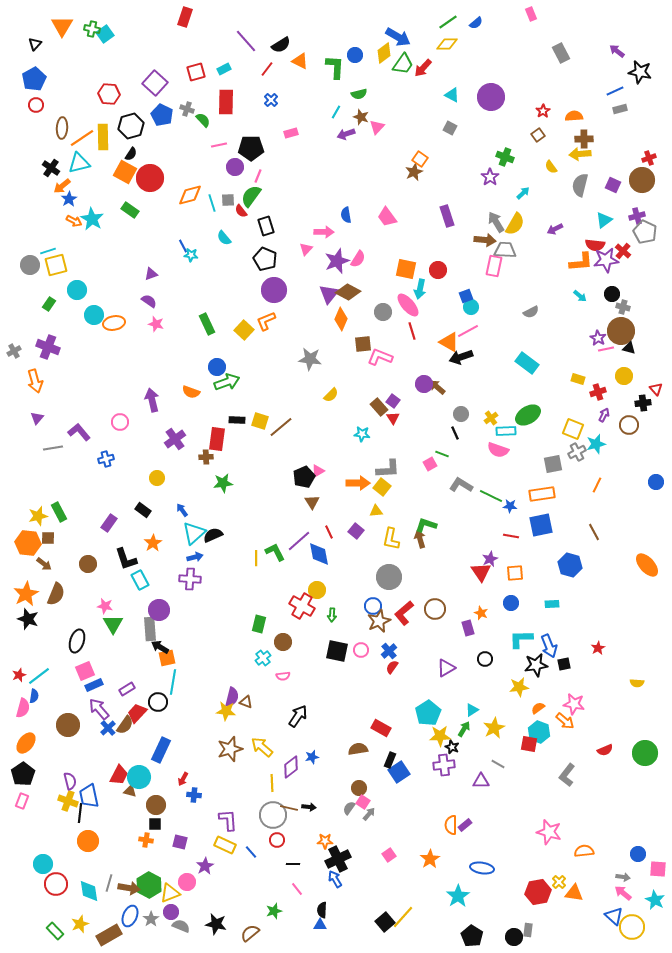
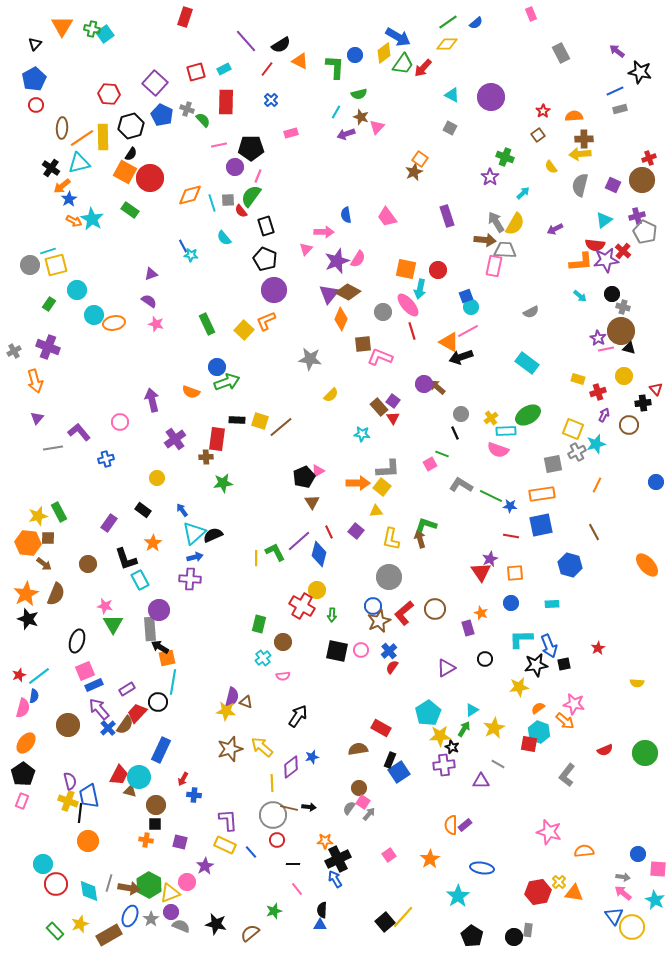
blue diamond at (319, 554): rotated 25 degrees clockwise
blue triangle at (614, 916): rotated 12 degrees clockwise
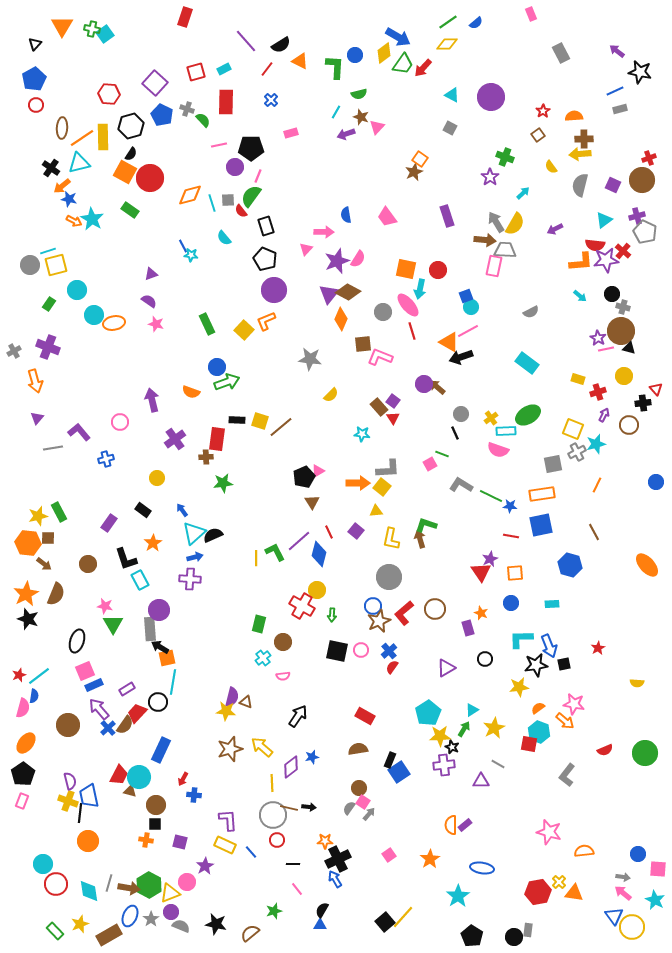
blue star at (69, 199): rotated 28 degrees counterclockwise
red rectangle at (381, 728): moved 16 px left, 12 px up
black semicircle at (322, 910): rotated 28 degrees clockwise
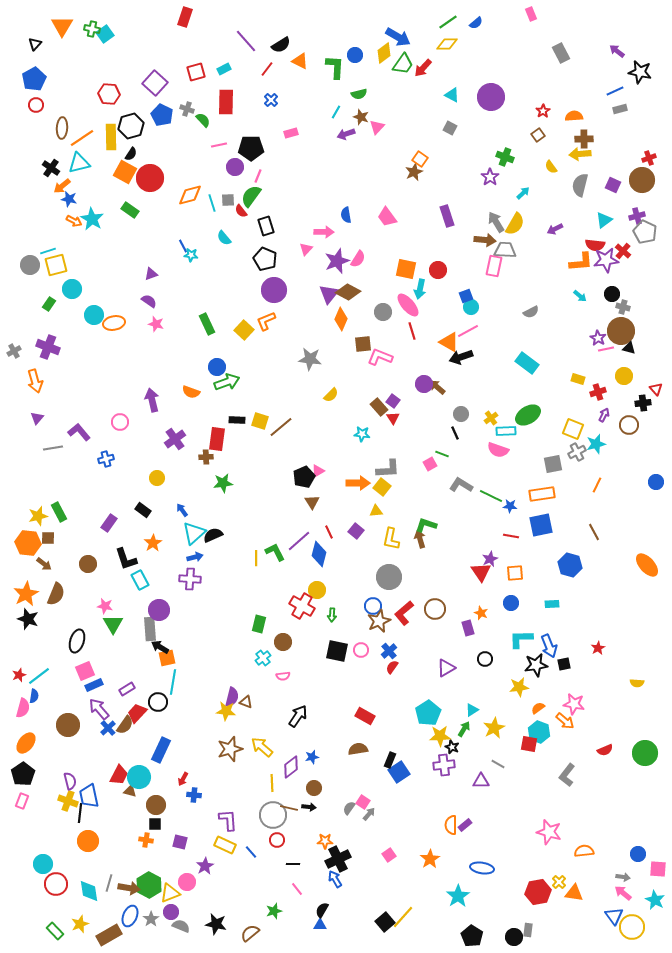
yellow rectangle at (103, 137): moved 8 px right
cyan circle at (77, 290): moved 5 px left, 1 px up
brown circle at (359, 788): moved 45 px left
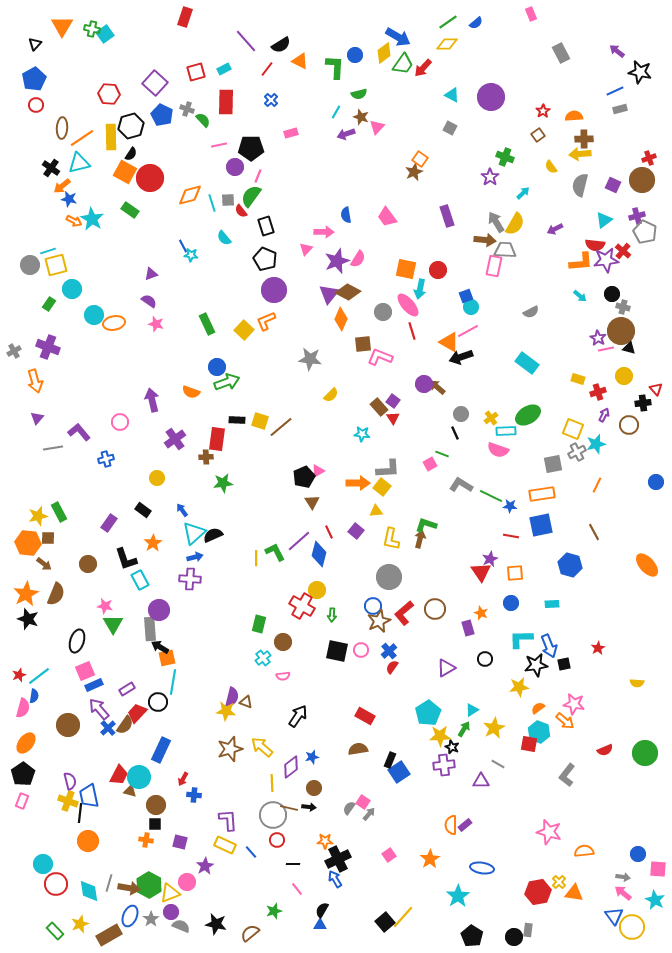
brown arrow at (420, 539): rotated 30 degrees clockwise
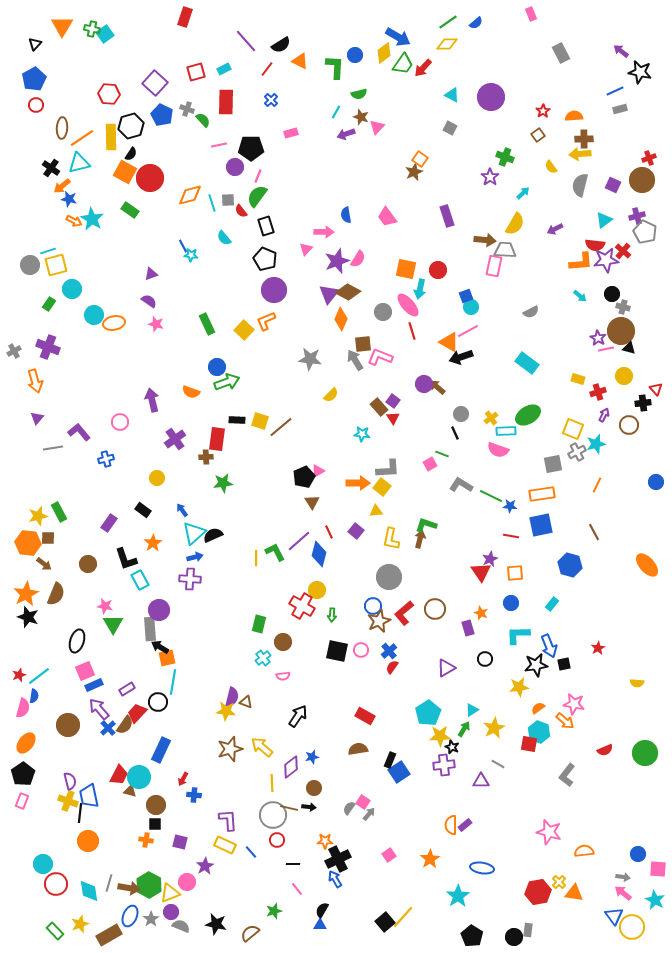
purple arrow at (617, 51): moved 4 px right
green semicircle at (251, 196): moved 6 px right
gray arrow at (496, 222): moved 141 px left, 138 px down
cyan rectangle at (552, 604): rotated 48 degrees counterclockwise
black star at (28, 619): moved 2 px up
cyan L-shape at (521, 639): moved 3 px left, 4 px up
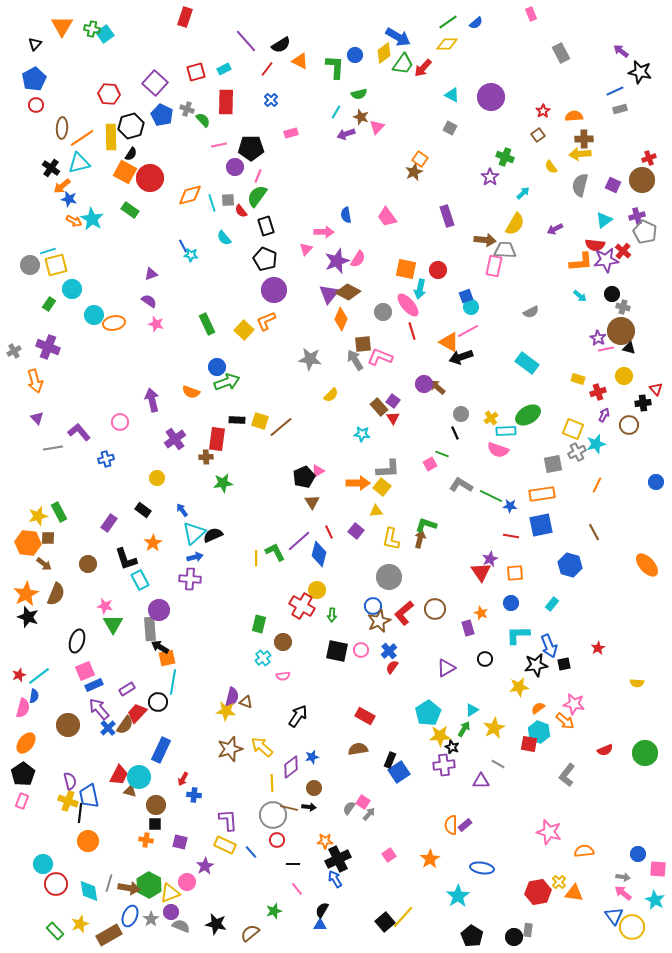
purple triangle at (37, 418): rotated 24 degrees counterclockwise
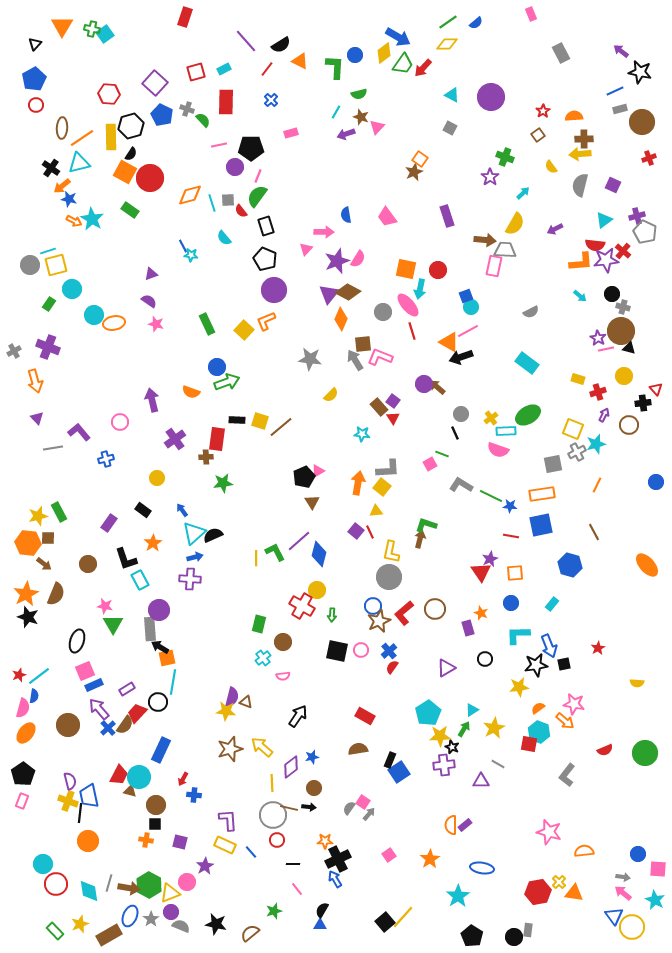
brown circle at (642, 180): moved 58 px up
orange arrow at (358, 483): rotated 80 degrees counterclockwise
red line at (329, 532): moved 41 px right
yellow L-shape at (391, 539): moved 13 px down
orange ellipse at (26, 743): moved 10 px up
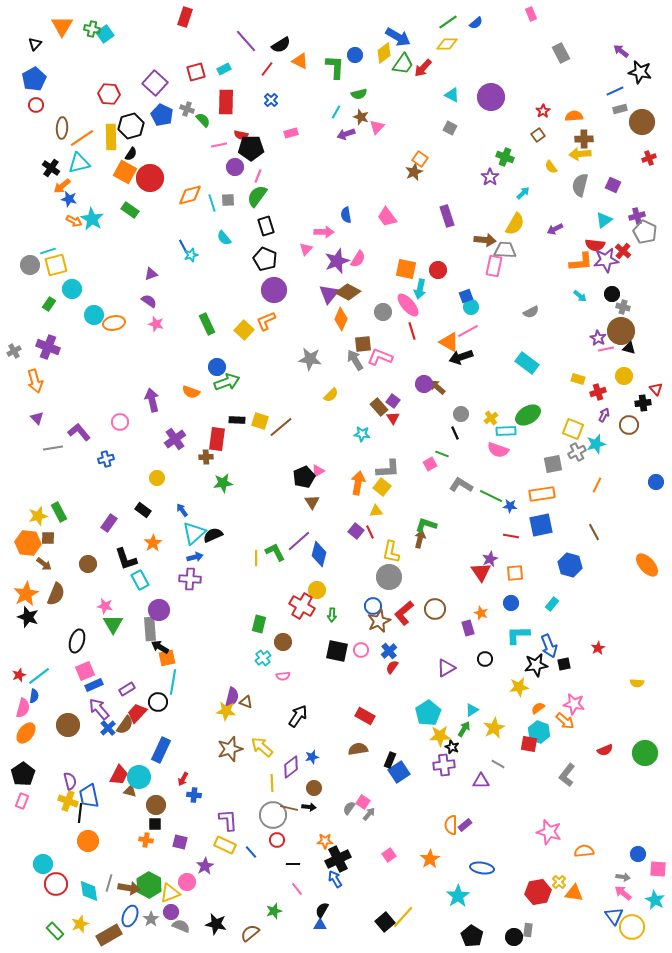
red semicircle at (241, 211): moved 76 px up; rotated 40 degrees counterclockwise
cyan star at (191, 255): rotated 24 degrees counterclockwise
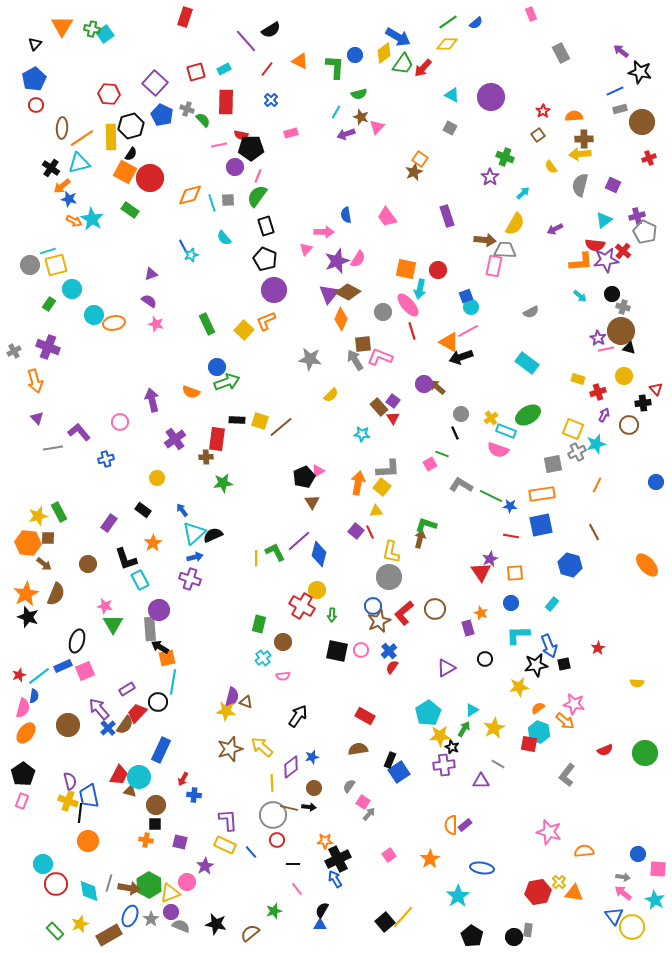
black semicircle at (281, 45): moved 10 px left, 15 px up
cyan rectangle at (506, 431): rotated 24 degrees clockwise
purple cross at (190, 579): rotated 15 degrees clockwise
blue rectangle at (94, 685): moved 31 px left, 19 px up
gray semicircle at (349, 808): moved 22 px up
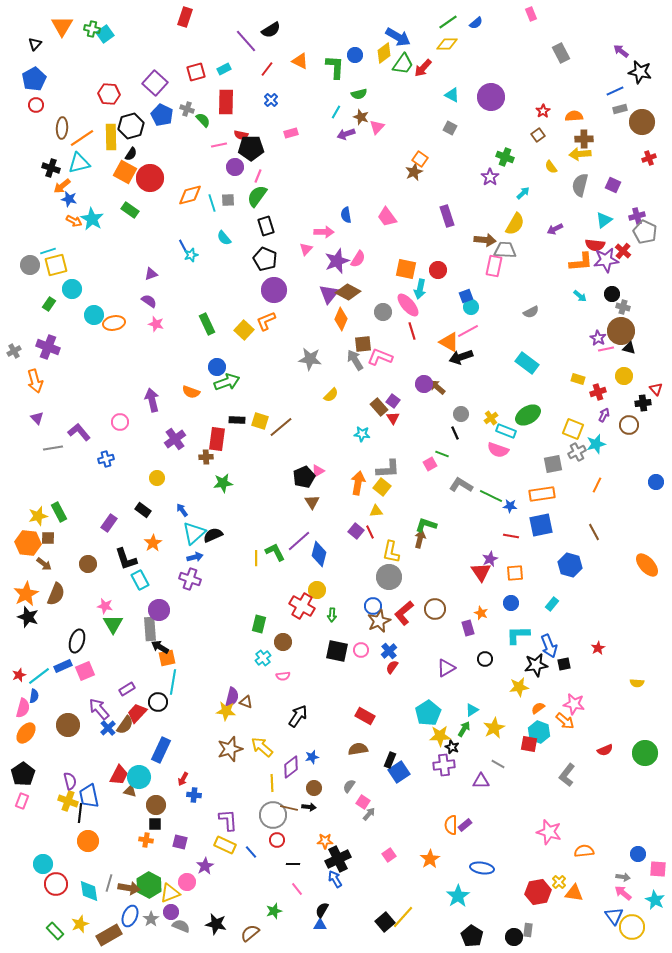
black cross at (51, 168): rotated 18 degrees counterclockwise
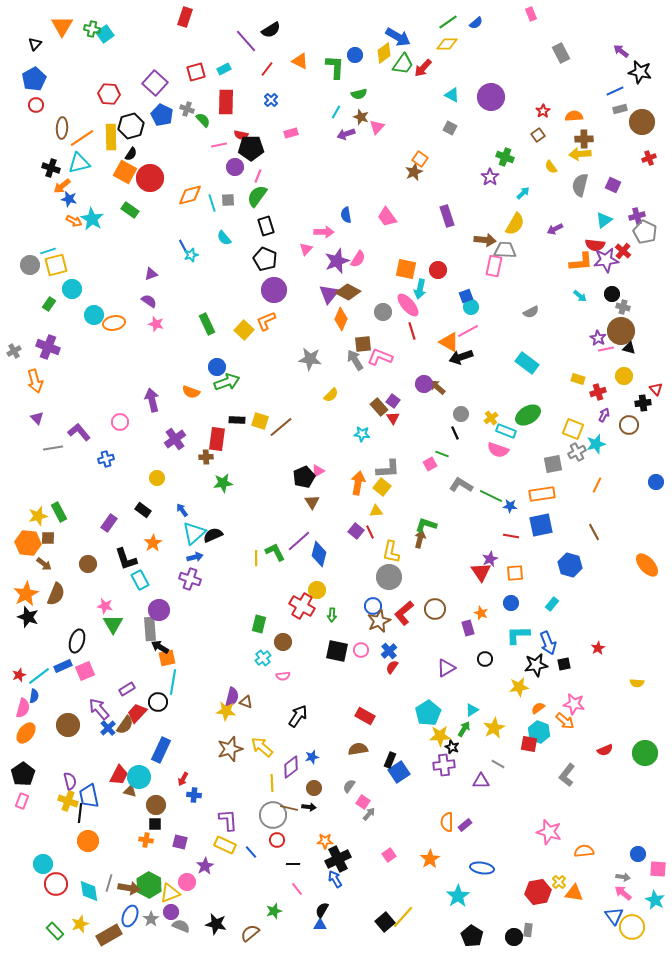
blue arrow at (549, 646): moved 1 px left, 3 px up
orange semicircle at (451, 825): moved 4 px left, 3 px up
